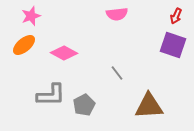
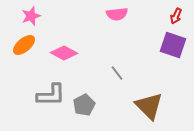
brown triangle: rotated 48 degrees clockwise
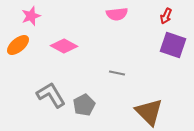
red arrow: moved 10 px left
orange ellipse: moved 6 px left
pink diamond: moved 7 px up
gray line: rotated 42 degrees counterclockwise
gray L-shape: rotated 120 degrees counterclockwise
brown triangle: moved 6 px down
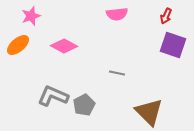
gray L-shape: moved 2 px right, 1 px down; rotated 36 degrees counterclockwise
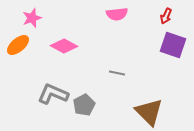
pink star: moved 1 px right, 2 px down
gray L-shape: moved 2 px up
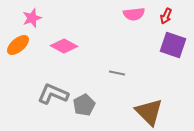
pink semicircle: moved 17 px right
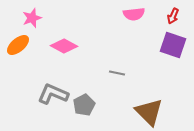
red arrow: moved 7 px right
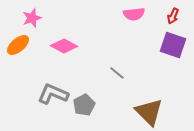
gray line: rotated 28 degrees clockwise
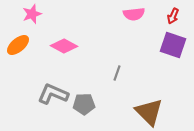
pink star: moved 4 px up
gray line: rotated 70 degrees clockwise
gray pentagon: moved 1 px up; rotated 25 degrees clockwise
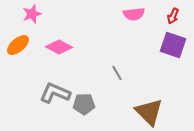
pink diamond: moved 5 px left, 1 px down
gray line: rotated 49 degrees counterclockwise
gray L-shape: moved 2 px right, 1 px up
